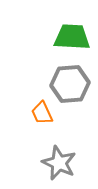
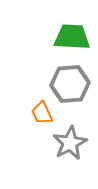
gray star: moved 11 px right, 20 px up; rotated 20 degrees clockwise
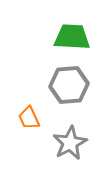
gray hexagon: moved 1 px left, 1 px down
orange trapezoid: moved 13 px left, 5 px down
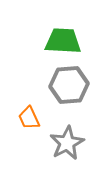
green trapezoid: moved 9 px left, 4 px down
gray star: moved 3 px left
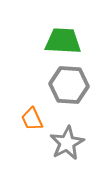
gray hexagon: rotated 9 degrees clockwise
orange trapezoid: moved 3 px right, 1 px down
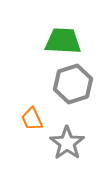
gray hexagon: moved 4 px right, 1 px up; rotated 21 degrees counterclockwise
gray star: rotated 8 degrees counterclockwise
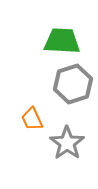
green trapezoid: moved 1 px left
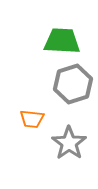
orange trapezoid: rotated 60 degrees counterclockwise
gray star: moved 2 px right
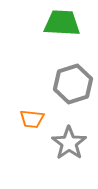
green trapezoid: moved 18 px up
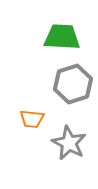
green trapezoid: moved 14 px down
gray star: rotated 8 degrees counterclockwise
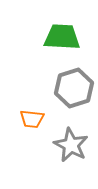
gray hexagon: moved 1 px right, 4 px down
gray star: moved 2 px right, 2 px down
